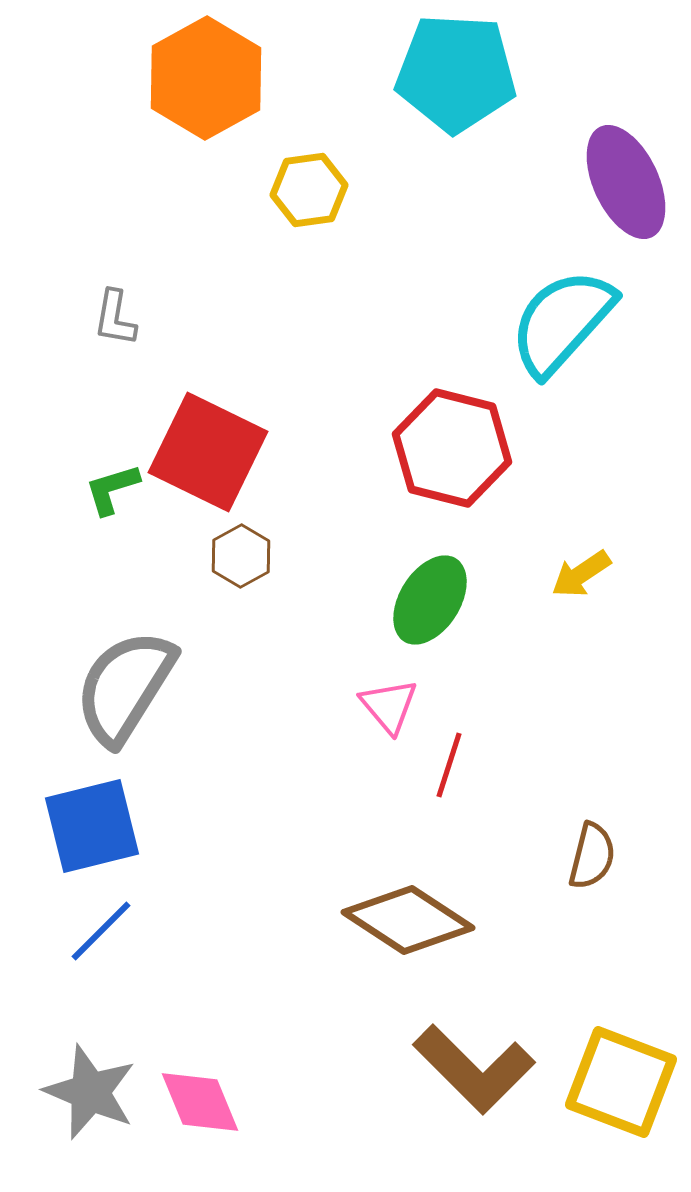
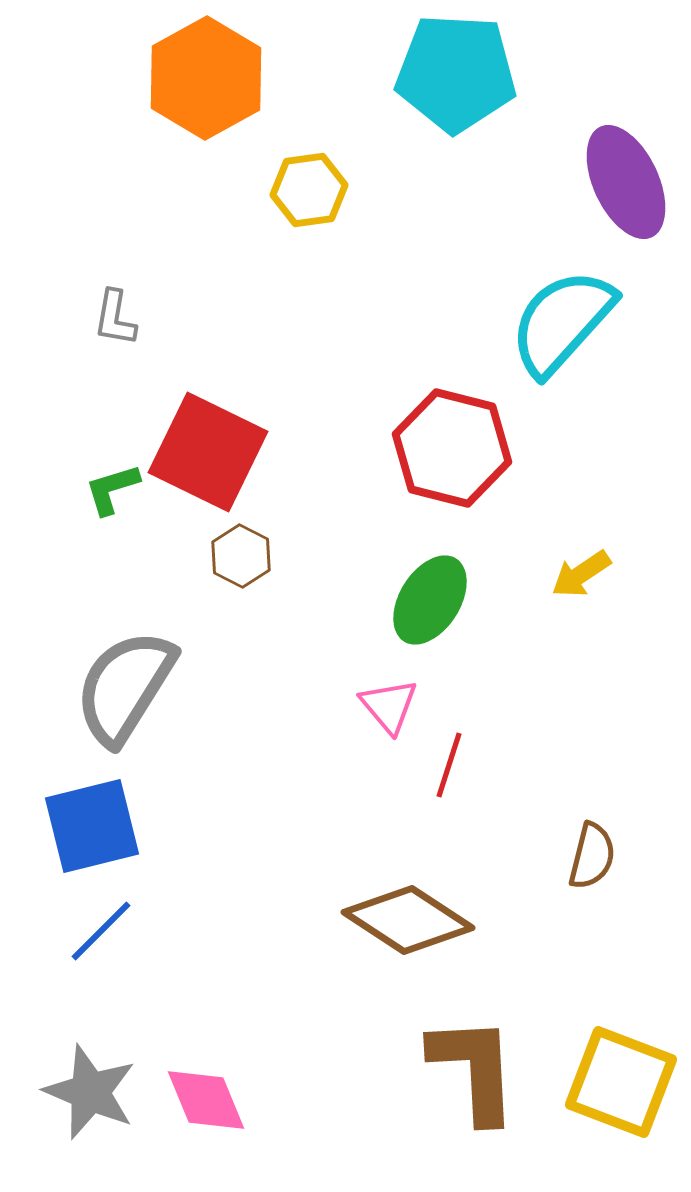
brown hexagon: rotated 4 degrees counterclockwise
brown L-shape: rotated 138 degrees counterclockwise
pink diamond: moved 6 px right, 2 px up
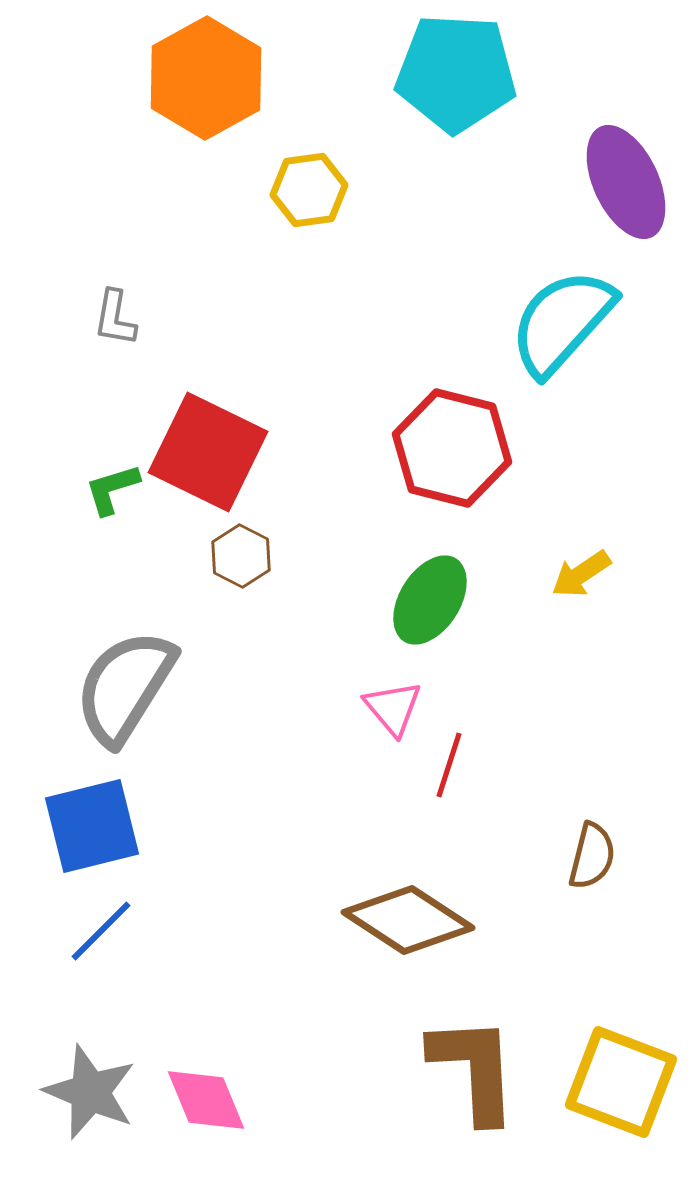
pink triangle: moved 4 px right, 2 px down
